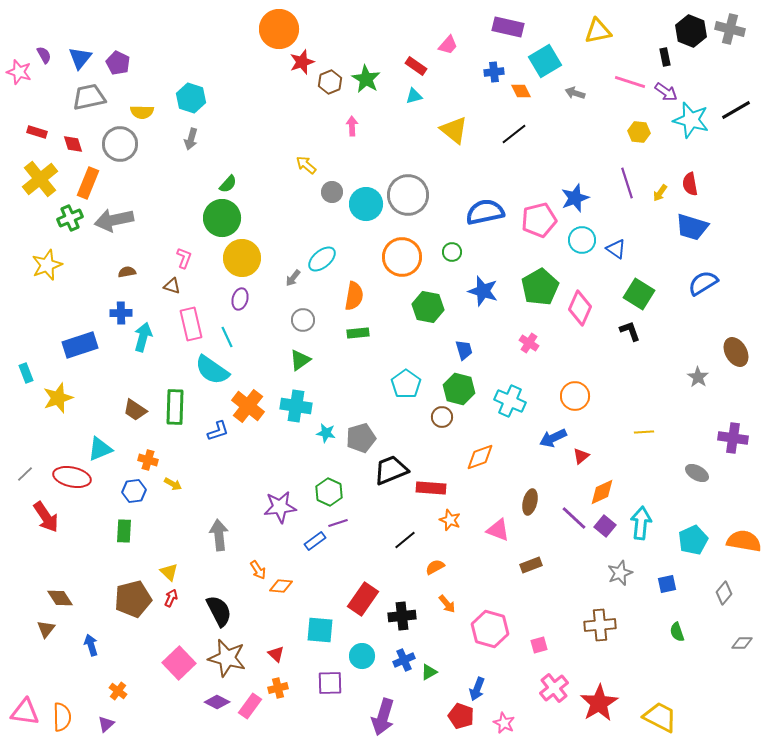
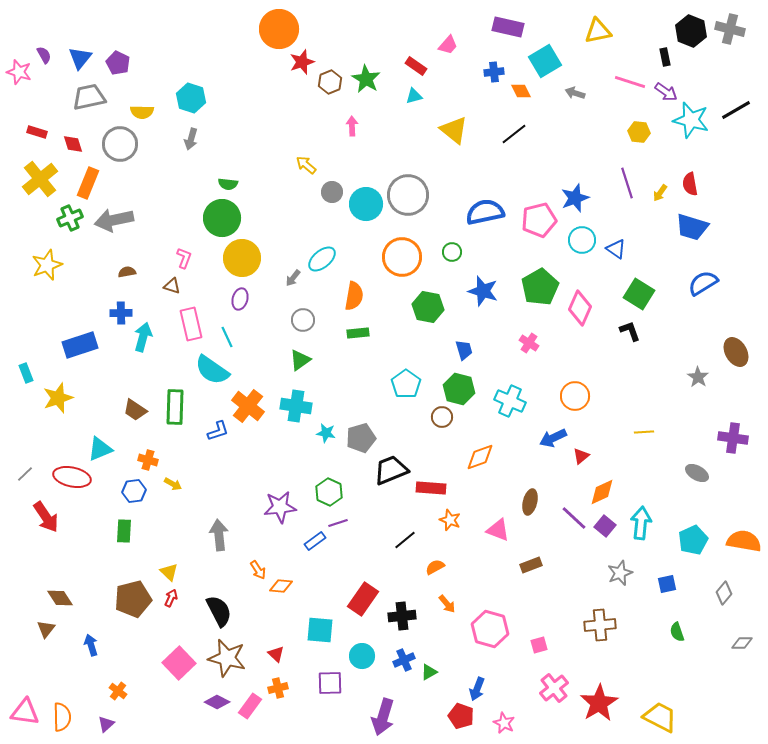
green semicircle at (228, 184): rotated 54 degrees clockwise
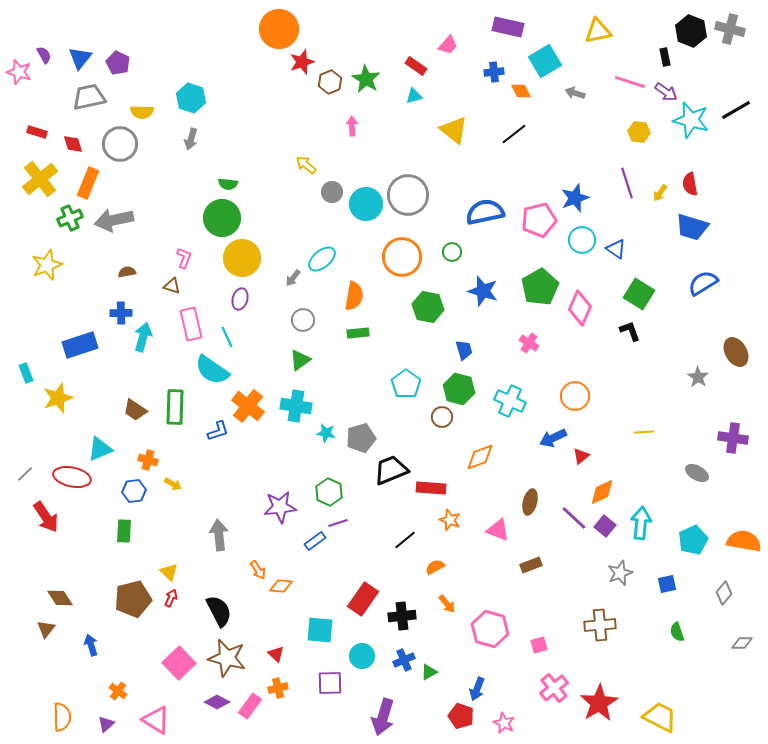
pink triangle at (25, 712): moved 131 px right, 8 px down; rotated 24 degrees clockwise
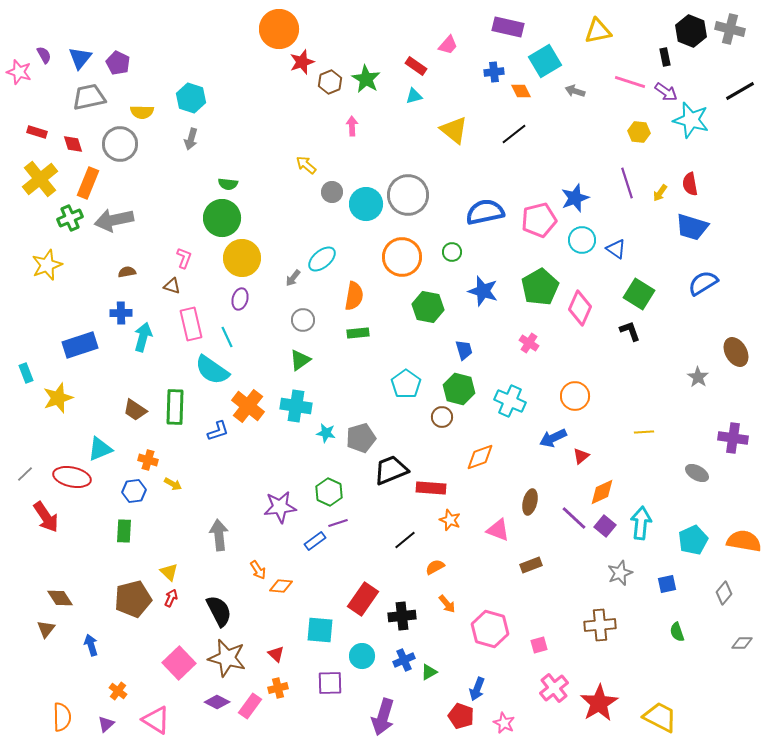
gray arrow at (575, 93): moved 2 px up
black line at (736, 110): moved 4 px right, 19 px up
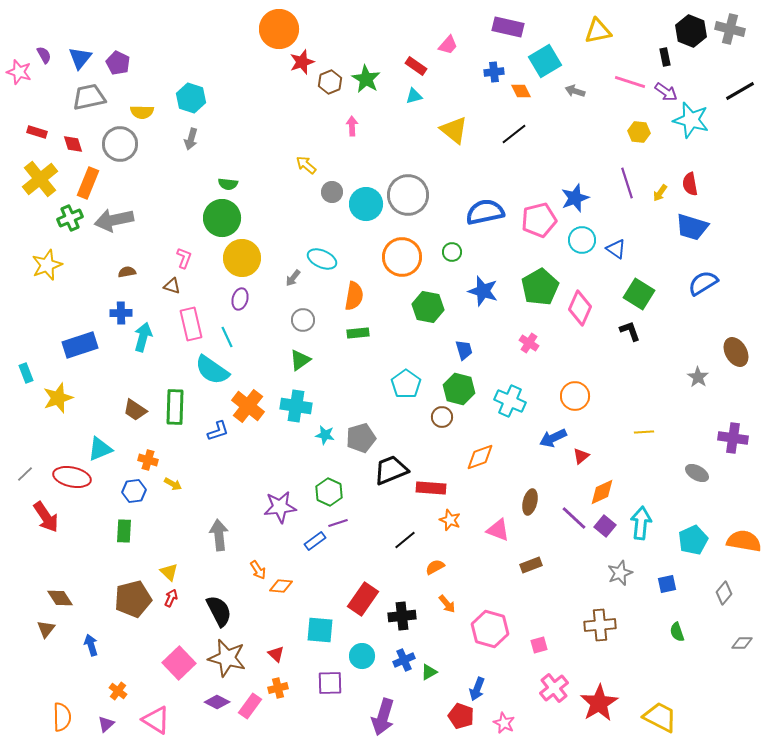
cyan ellipse at (322, 259): rotated 64 degrees clockwise
cyan star at (326, 433): moved 1 px left, 2 px down
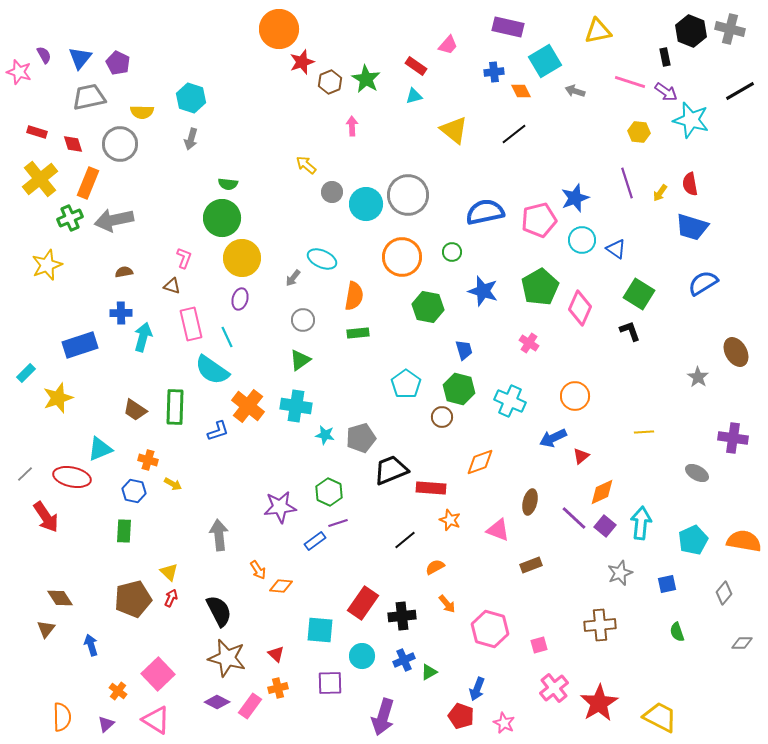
brown semicircle at (127, 272): moved 3 px left
cyan rectangle at (26, 373): rotated 66 degrees clockwise
orange diamond at (480, 457): moved 5 px down
blue hexagon at (134, 491): rotated 20 degrees clockwise
red rectangle at (363, 599): moved 4 px down
pink square at (179, 663): moved 21 px left, 11 px down
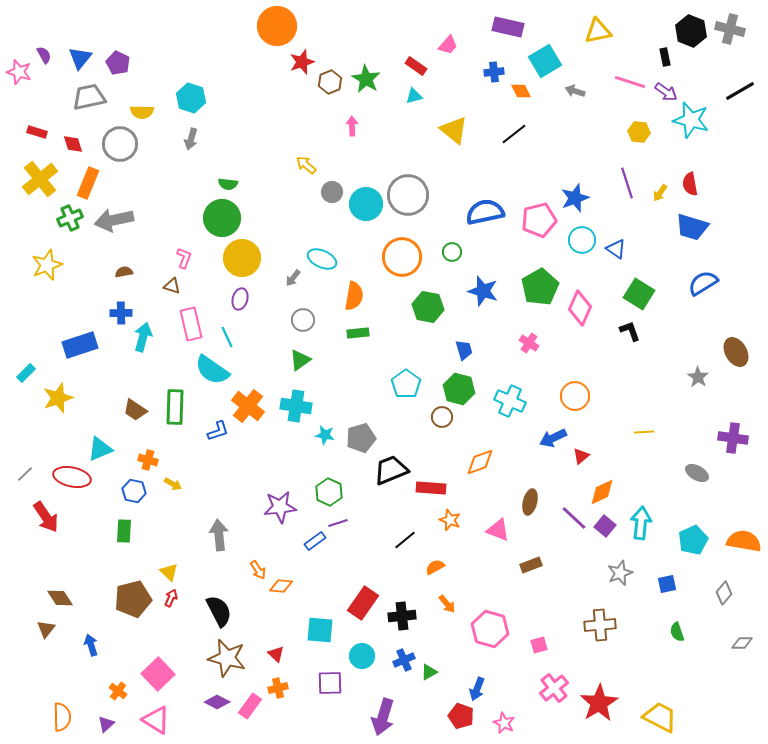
orange circle at (279, 29): moved 2 px left, 3 px up
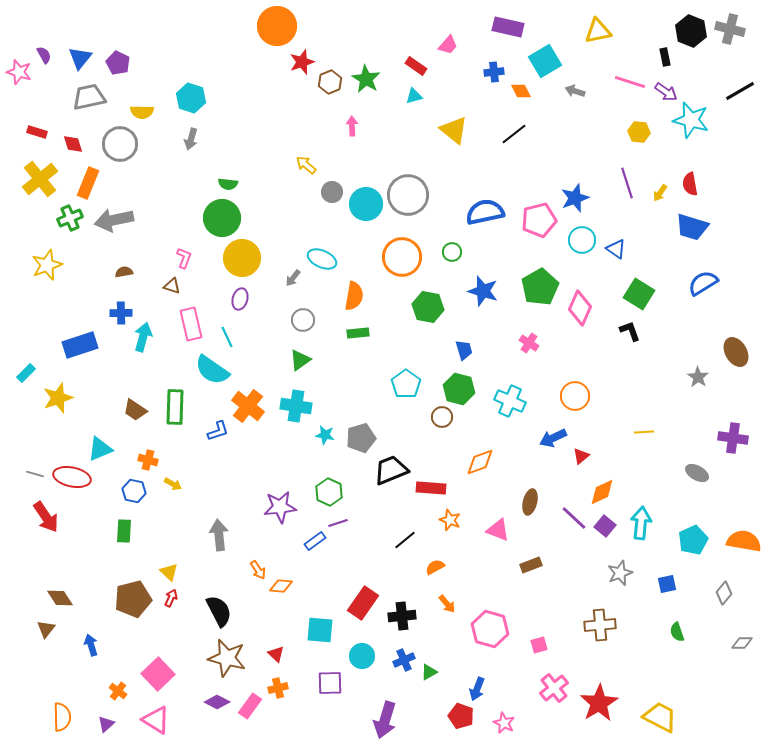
gray line at (25, 474): moved 10 px right; rotated 60 degrees clockwise
purple arrow at (383, 717): moved 2 px right, 3 px down
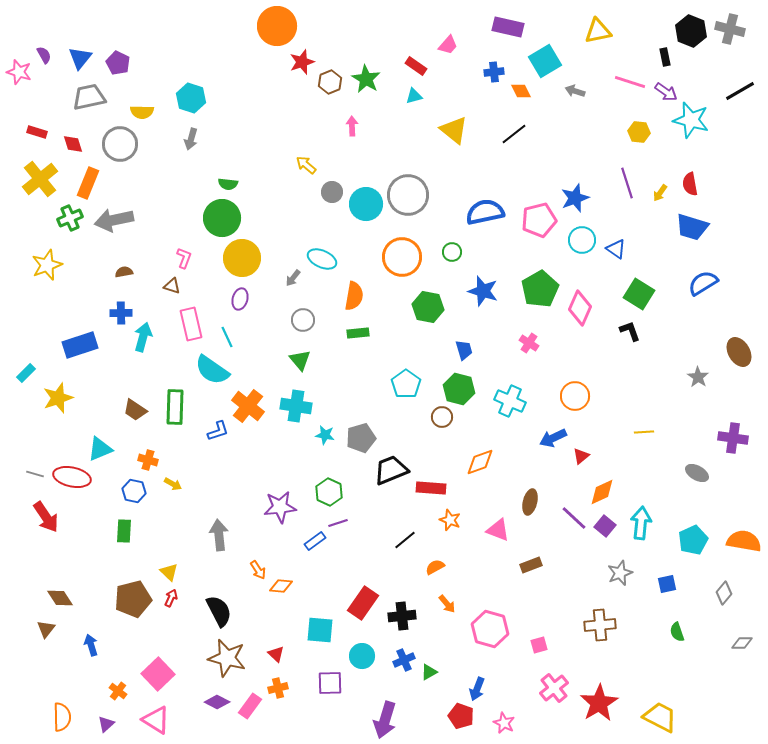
green pentagon at (540, 287): moved 2 px down
brown ellipse at (736, 352): moved 3 px right
green triangle at (300, 360): rotated 35 degrees counterclockwise
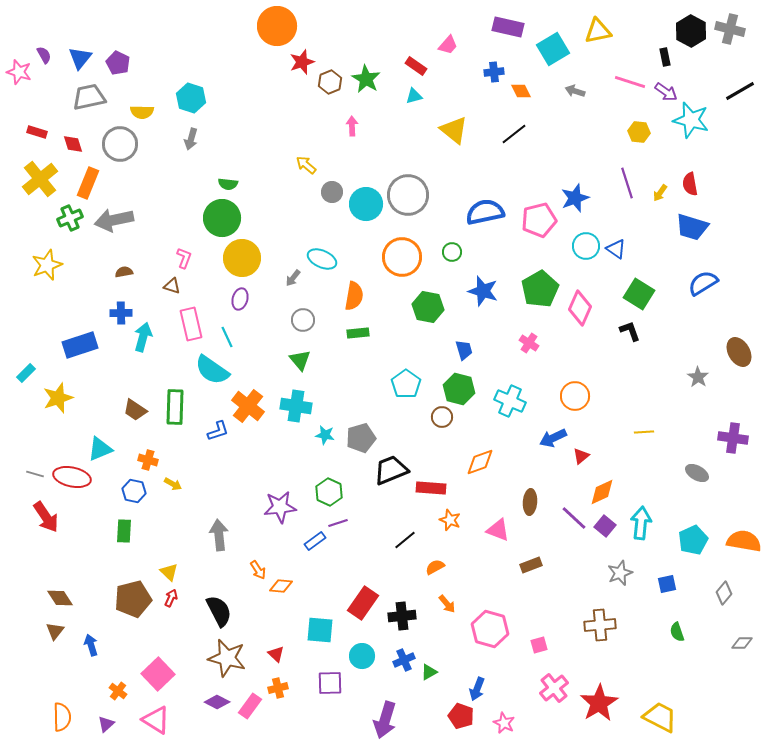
black hexagon at (691, 31): rotated 8 degrees clockwise
cyan square at (545, 61): moved 8 px right, 12 px up
cyan circle at (582, 240): moved 4 px right, 6 px down
brown ellipse at (530, 502): rotated 10 degrees counterclockwise
brown triangle at (46, 629): moved 9 px right, 2 px down
